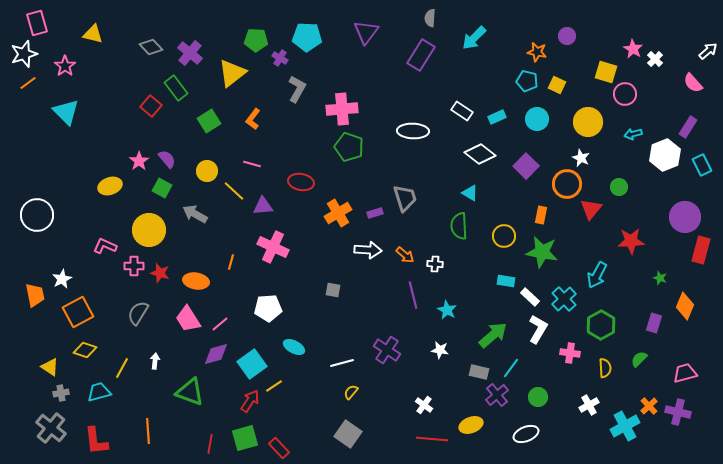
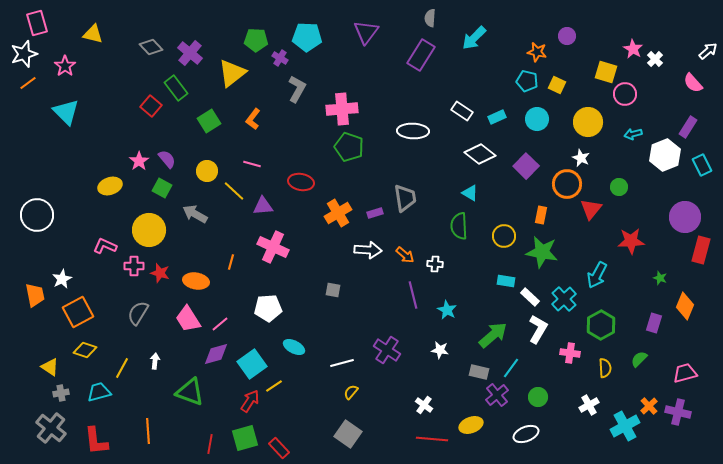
gray trapezoid at (405, 198): rotated 8 degrees clockwise
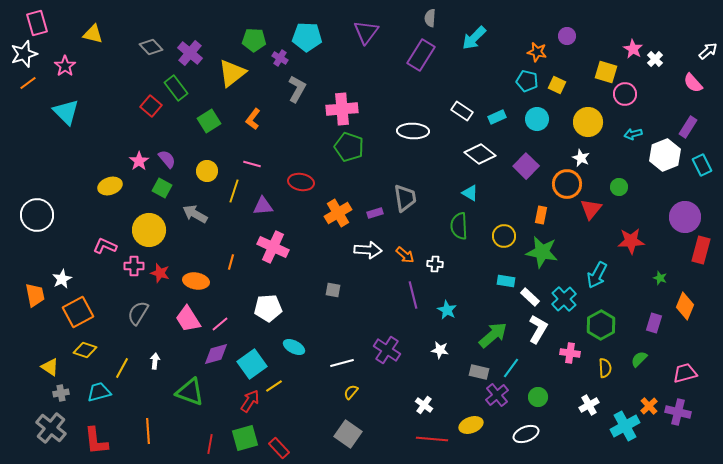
green pentagon at (256, 40): moved 2 px left
yellow line at (234, 191): rotated 65 degrees clockwise
